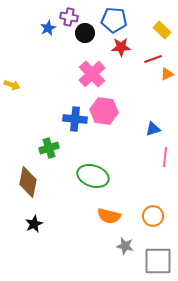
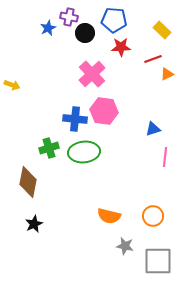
green ellipse: moved 9 px left, 24 px up; rotated 24 degrees counterclockwise
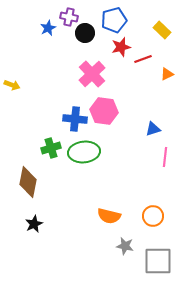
blue pentagon: rotated 20 degrees counterclockwise
red star: rotated 12 degrees counterclockwise
red line: moved 10 px left
green cross: moved 2 px right
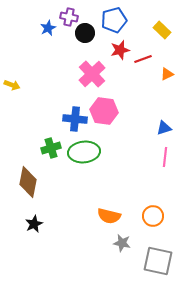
red star: moved 1 px left, 3 px down
blue triangle: moved 11 px right, 1 px up
gray star: moved 3 px left, 3 px up
gray square: rotated 12 degrees clockwise
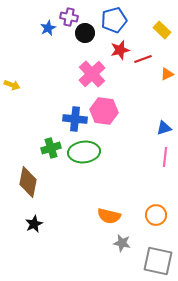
orange circle: moved 3 px right, 1 px up
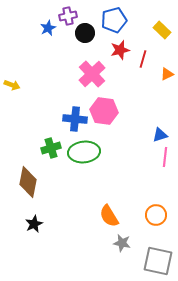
purple cross: moved 1 px left, 1 px up; rotated 24 degrees counterclockwise
red line: rotated 54 degrees counterclockwise
blue triangle: moved 4 px left, 7 px down
orange semicircle: rotated 45 degrees clockwise
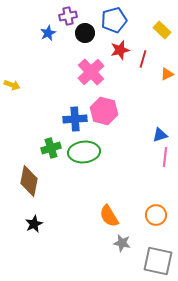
blue star: moved 5 px down
pink cross: moved 1 px left, 2 px up
pink hexagon: rotated 8 degrees clockwise
blue cross: rotated 10 degrees counterclockwise
brown diamond: moved 1 px right, 1 px up
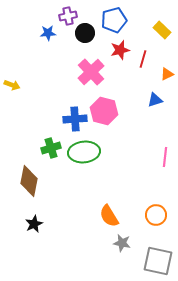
blue star: rotated 21 degrees clockwise
blue triangle: moved 5 px left, 35 px up
